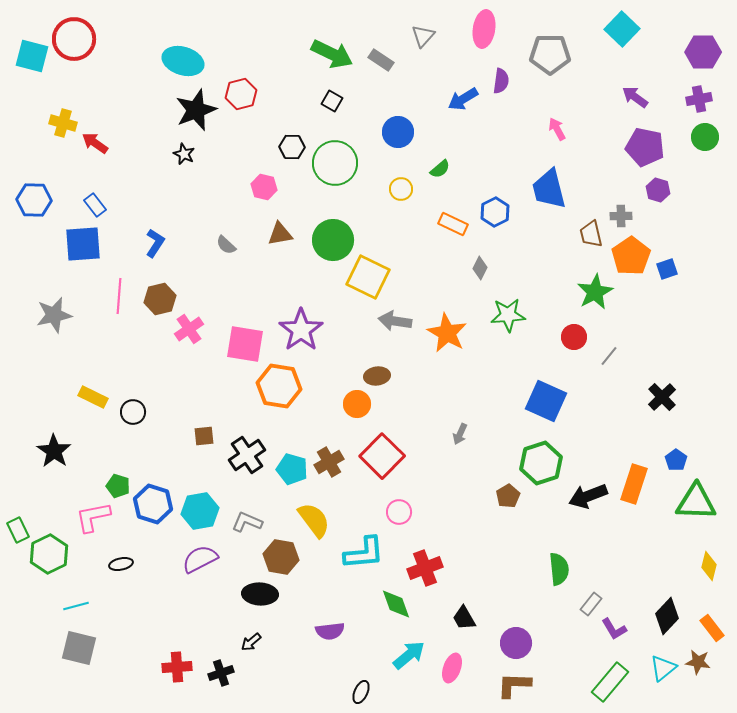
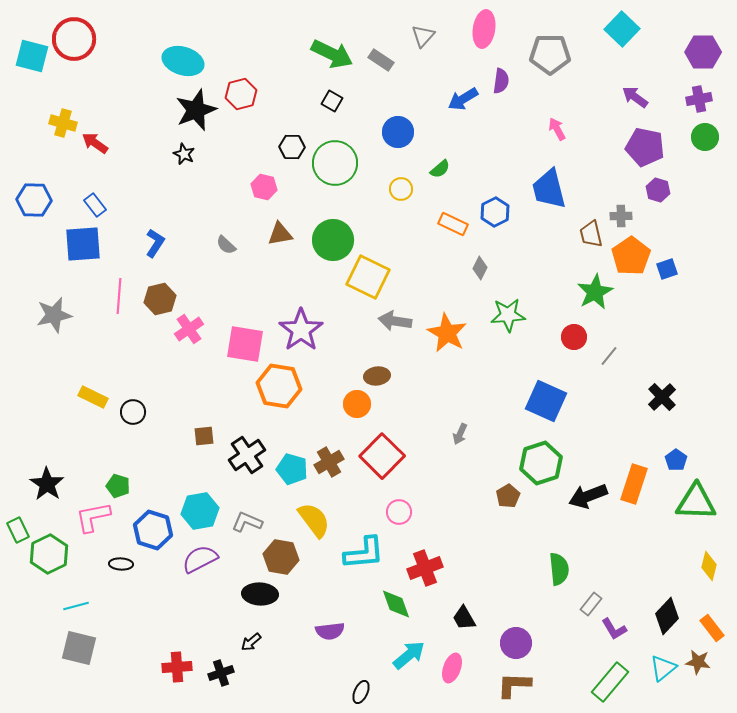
black star at (54, 451): moved 7 px left, 33 px down
blue hexagon at (153, 504): moved 26 px down
black ellipse at (121, 564): rotated 15 degrees clockwise
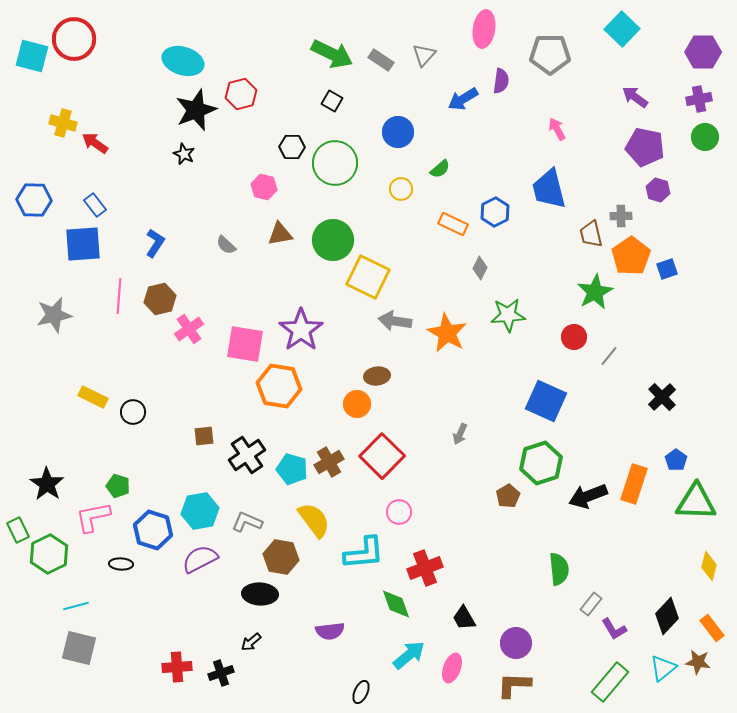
gray triangle at (423, 36): moved 1 px right, 19 px down
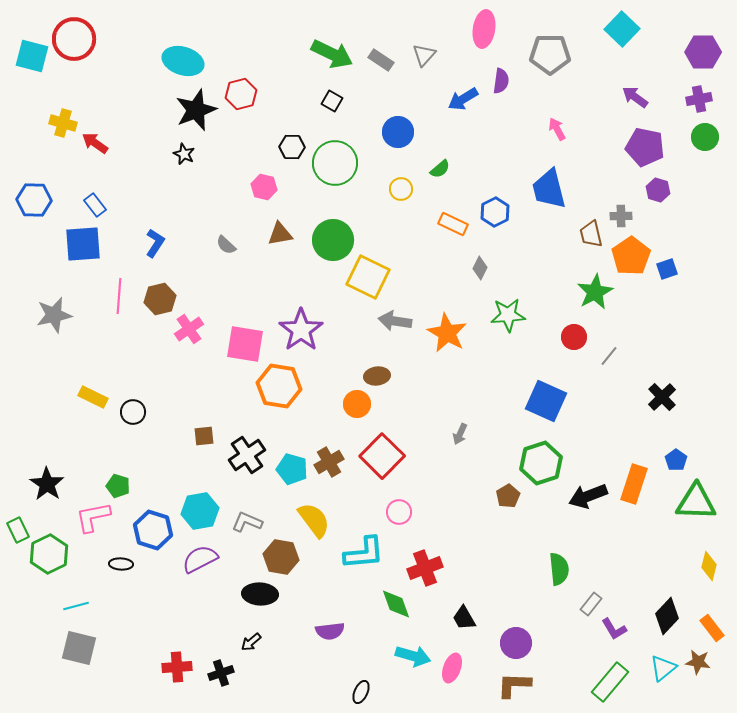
cyan arrow at (409, 655): moved 4 px right, 1 px down; rotated 56 degrees clockwise
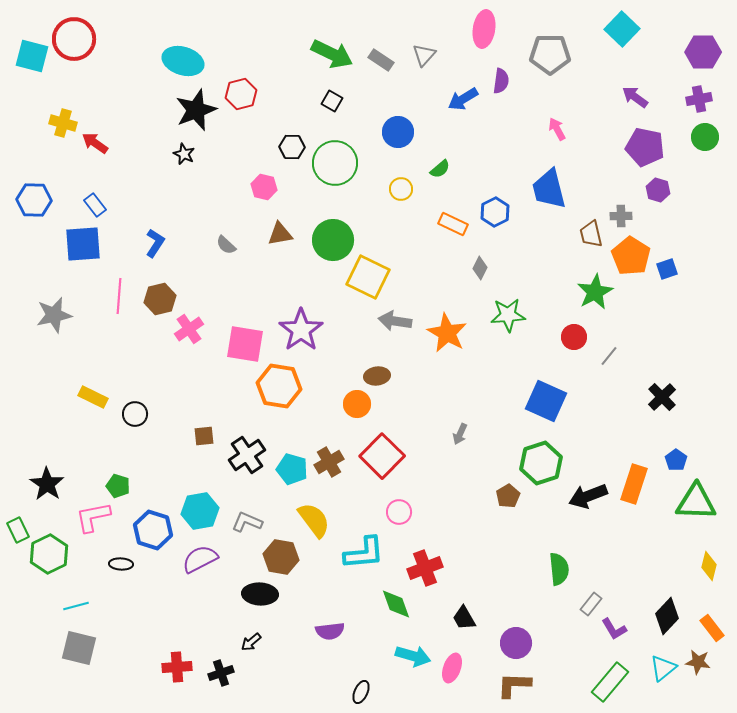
orange pentagon at (631, 256): rotated 6 degrees counterclockwise
black circle at (133, 412): moved 2 px right, 2 px down
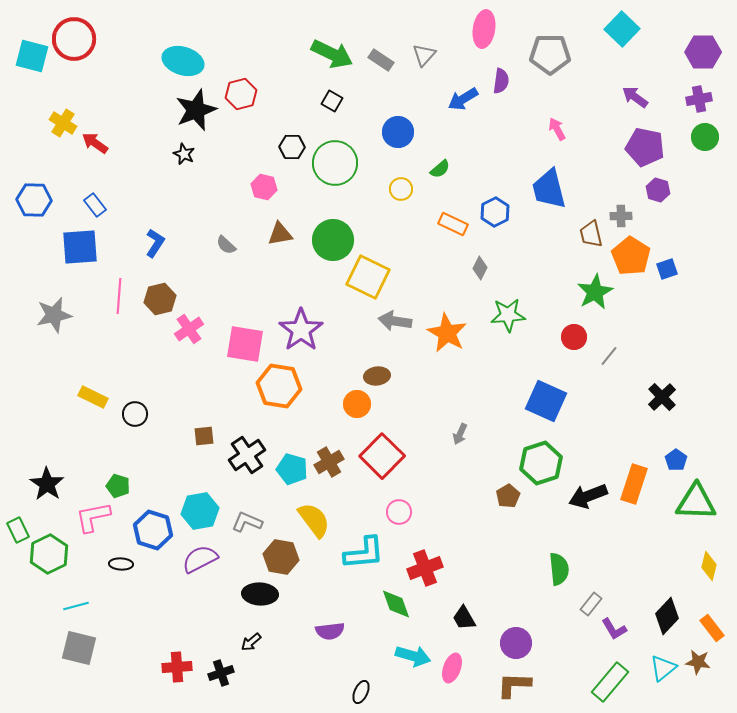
yellow cross at (63, 123): rotated 16 degrees clockwise
blue square at (83, 244): moved 3 px left, 3 px down
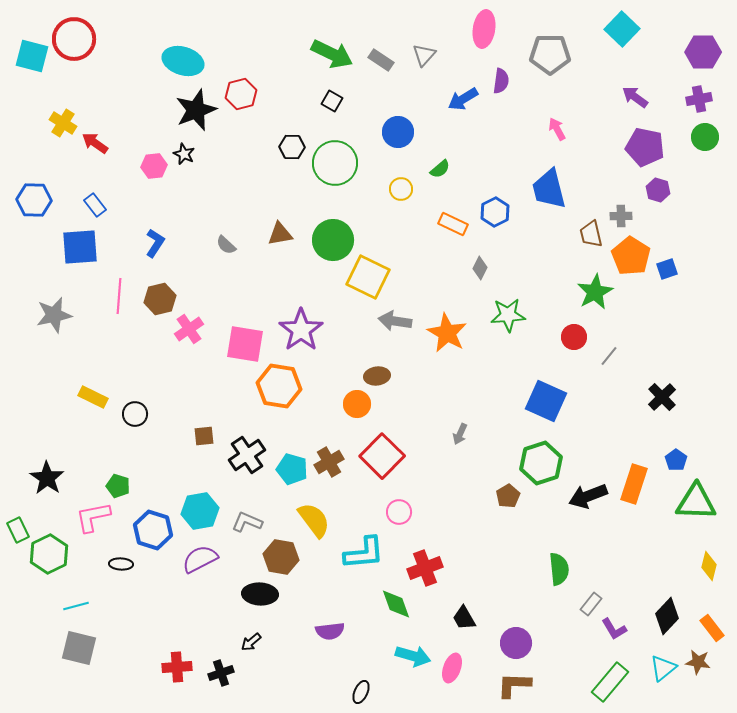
pink hexagon at (264, 187): moved 110 px left, 21 px up; rotated 20 degrees counterclockwise
black star at (47, 484): moved 6 px up
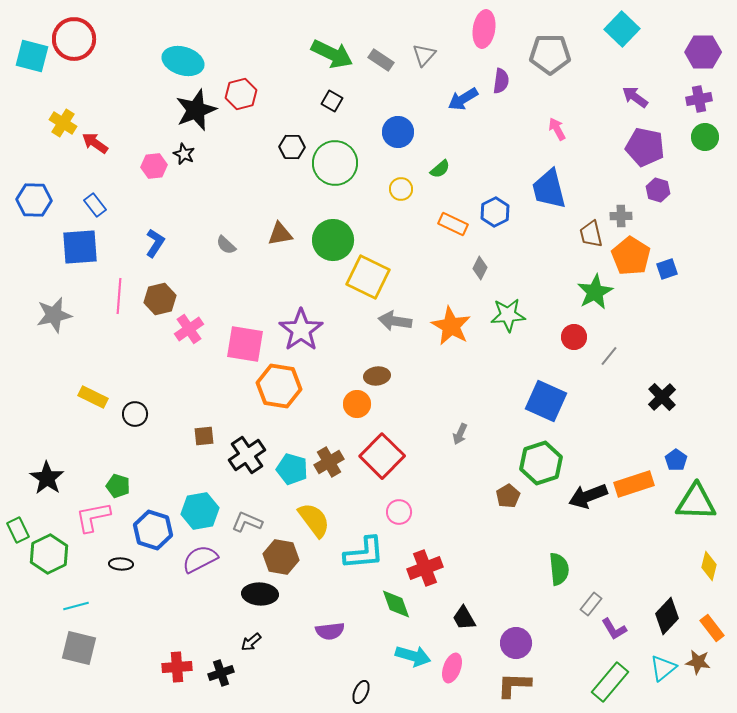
orange star at (447, 333): moved 4 px right, 7 px up
orange rectangle at (634, 484): rotated 54 degrees clockwise
